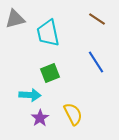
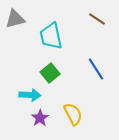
cyan trapezoid: moved 3 px right, 3 px down
blue line: moved 7 px down
green square: rotated 18 degrees counterclockwise
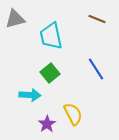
brown line: rotated 12 degrees counterclockwise
purple star: moved 7 px right, 6 px down
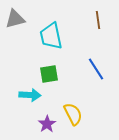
brown line: moved 1 px right, 1 px down; rotated 60 degrees clockwise
green square: moved 1 px left, 1 px down; rotated 30 degrees clockwise
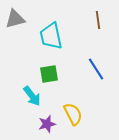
cyan arrow: moved 2 px right, 1 px down; rotated 50 degrees clockwise
purple star: rotated 18 degrees clockwise
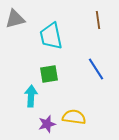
cyan arrow: moved 1 px left; rotated 140 degrees counterclockwise
yellow semicircle: moved 1 px right, 3 px down; rotated 55 degrees counterclockwise
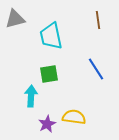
purple star: rotated 12 degrees counterclockwise
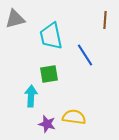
brown line: moved 7 px right; rotated 12 degrees clockwise
blue line: moved 11 px left, 14 px up
purple star: rotated 30 degrees counterclockwise
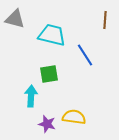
gray triangle: rotated 30 degrees clockwise
cyan trapezoid: moved 1 px right, 1 px up; rotated 116 degrees clockwise
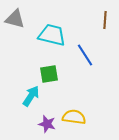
cyan arrow: rotated 30 degrees clockwise
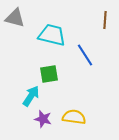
gray triangle: moved 1 px up
purple star: moved 4 px left, 5 px up
